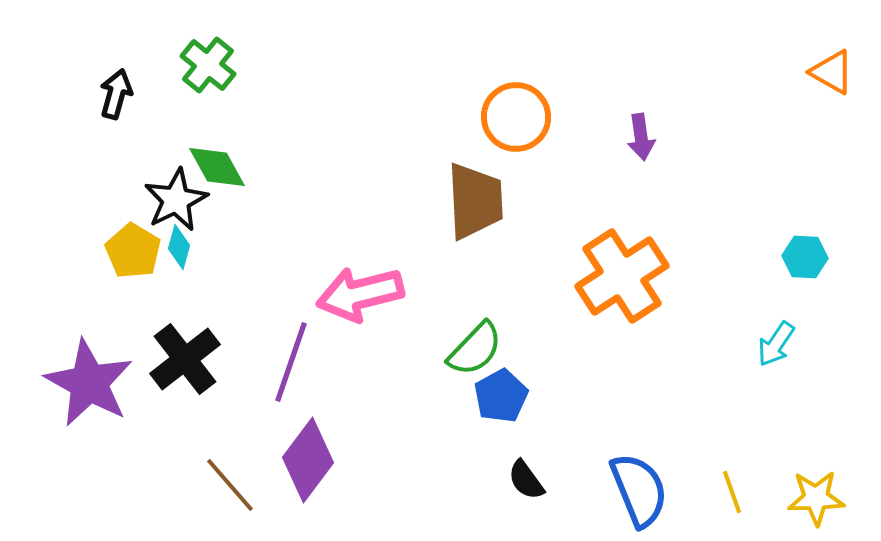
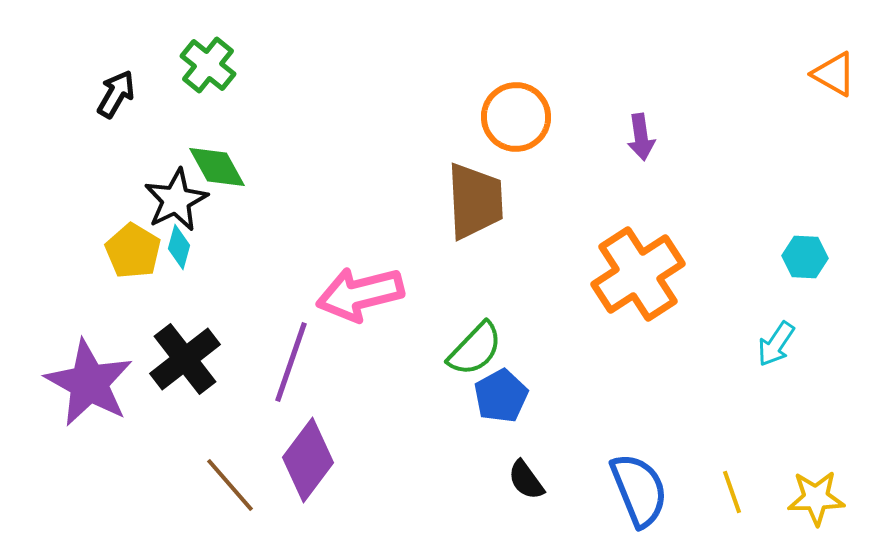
orange triangle: moved 2 px right, 2 px down
black arrow: rotated 15 degrees clockwise
orange cross: moved 16 px right, 2 px up
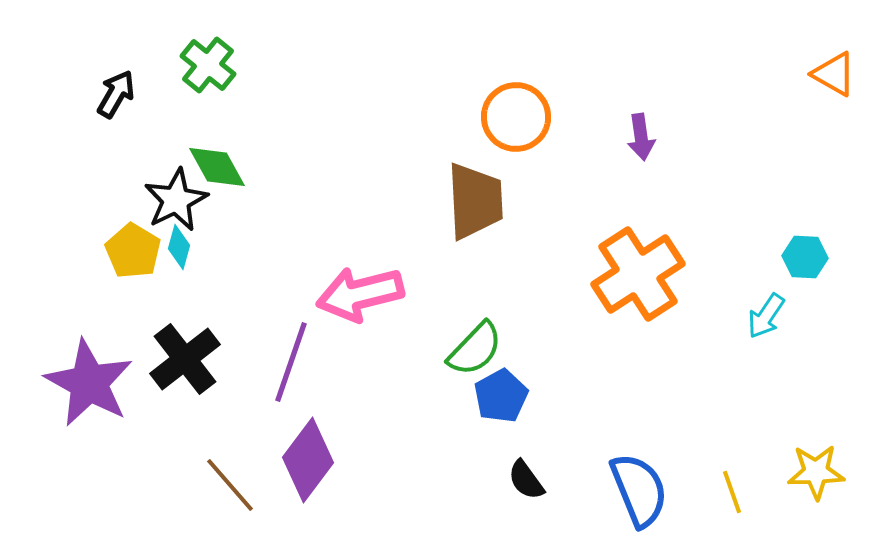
cyan arrow: moved 10 px left, 28 px up
yellow star: moved 26 px up
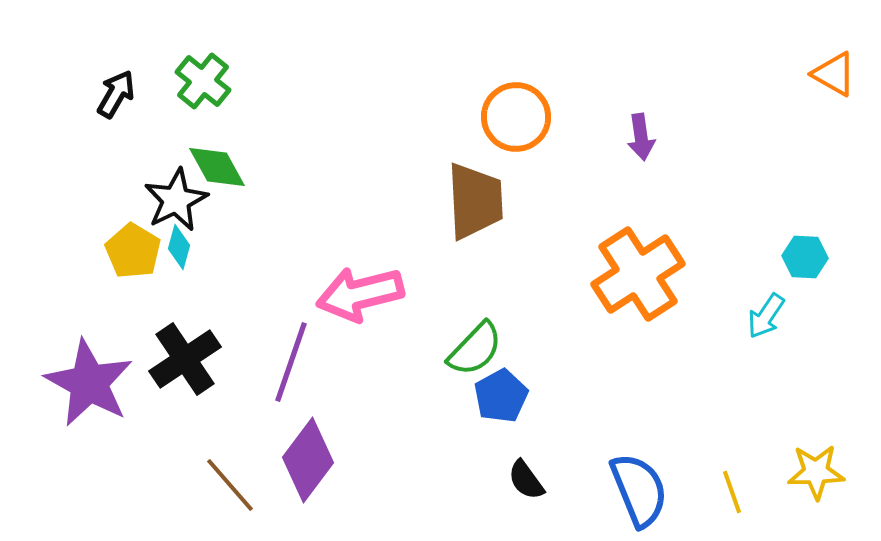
green cross: moved 5 px left, 16 px down
black cross: rotated 4 degrees clockwise
